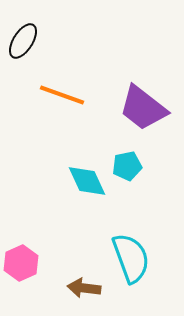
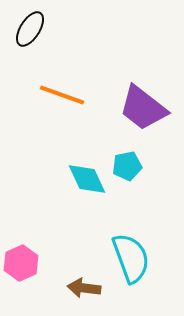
black ellipse: moved 7 px right, 12 px up
cyan diamond: moved 2 px up
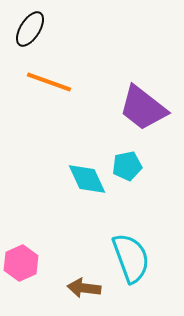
orange line: moved 13 px left, 13 px up
